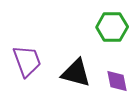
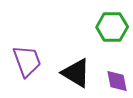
black triangle: rotated 16 degrees clockwise
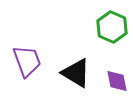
green hexagon: rotated 24 degrees clockwise
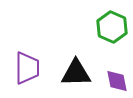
purple trapezoid: moved 7 px down; rotated 20 degrees clockwise
black triangle: rotated 32 degrees counterclockwise
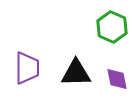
purple diamond: moved 2 px up
